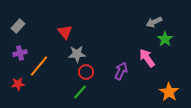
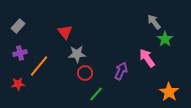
gray arrow: rotated 77 degrees clockwise
red circle: moved 1 px left, 1 px down
green line: moved 16 px right, 2 px down
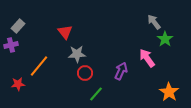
purple cross: moved 9 px left, 8 px up
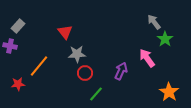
purple cross: moved 1 px left, 1 px down; rotated 24 degrees clockwise
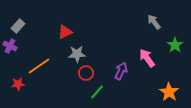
red triangle: rotated 42 degrees clockwise
green star: moved 10 px right, 6 px down
purple cross: rotated 16 degrees clockwise
orange line: rotated 15 degrees clockwise
red circle: moved 1 px right
green line: moved 1 px right, 2 px up
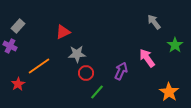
red triangle: moved 2 px left
red star: rotated 24 degrees counterclockwise
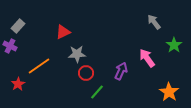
green star: moved 1 px left
